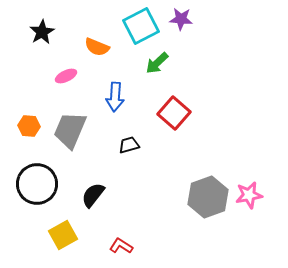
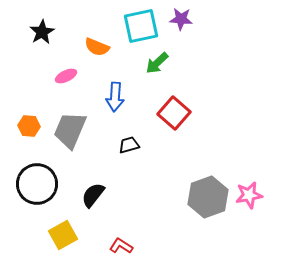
cyan square: rotated 15 degrees clockwise
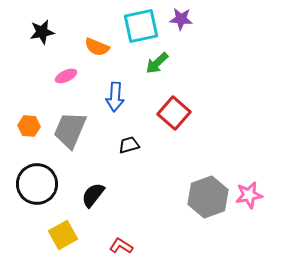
black star: rotated 20 degrees clockwise
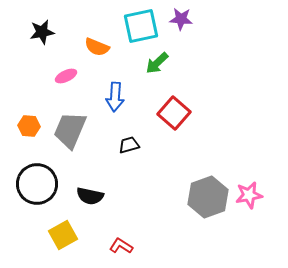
black semicircle: moved 3 px left, 1 px down; rotated 116 degrees counterclockwise
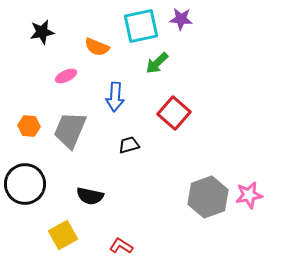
black circle: moved 12 px left
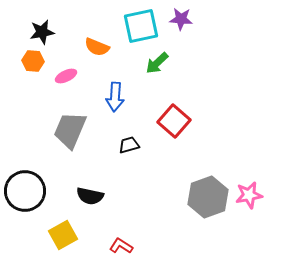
red square: moved 8 px down
orange hexagon: moved 4 px right, 65 px up
black circle: moved 7 px down
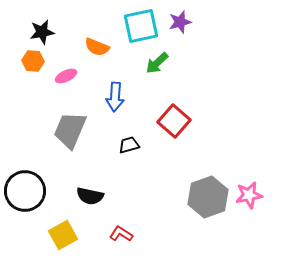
purple star: moved 1 px left, 3 px down; rotated 20 degrees counterclockwise
red L-shape: moved 12 px up
